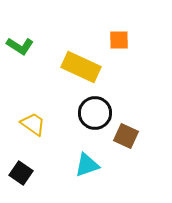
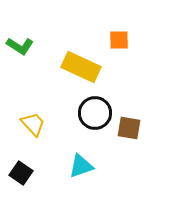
yellow trapezoid: rotated 12 degrees clockwise
brown square: moved 3 px right, 8 px up; rotated 15 degrees counterclockwise
cyan triangle: moved 6 px left, 1 px down
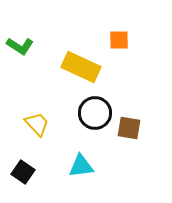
yellow trapezoid: moved 4 px right
cyan triangle: rotated 12 degrees clockwise
black square: moved 2 px right, 1 px up
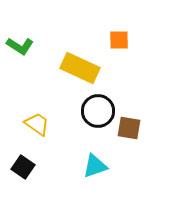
yellow rectangle: moved 1 px left, 1 px down
black circle: moved 3 px right, 2 px up
yellow trapezoid: rotated 12 degrees counterclockwise
cyan triangle: moved 14 px right; rotated 12 degrees counterclockwise
black square: moved 5 px up
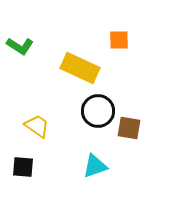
yellow trapezoid: moved 2 px down
black square: rotated 30 degrees counterclockwise
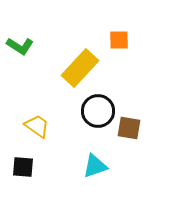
yellow rectangle: rotated 72 degrees counterclockwise
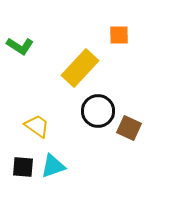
orange square: moved 5 px up
brown square: rotated 15 degrees clockwise
cyan triangle: moved 42 px left
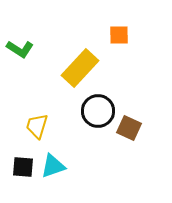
green L-shape: moved 3 px down
yellow trapezoid: rotated 108 degrees counterclockwise
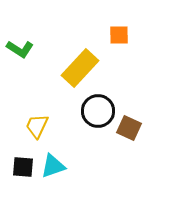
yellow trapezoid: rotated 8 degrees clockwise
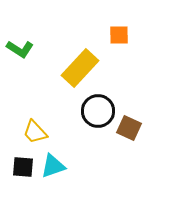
yellow trapezoid: moved 2 px left, 6 px down; rotated 68 degrees counterclockwise
